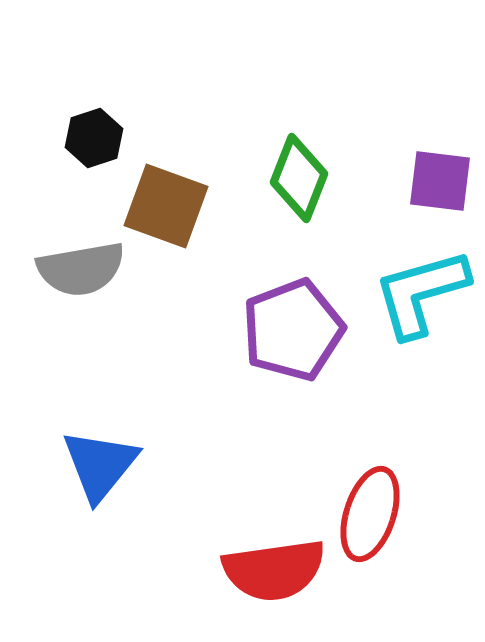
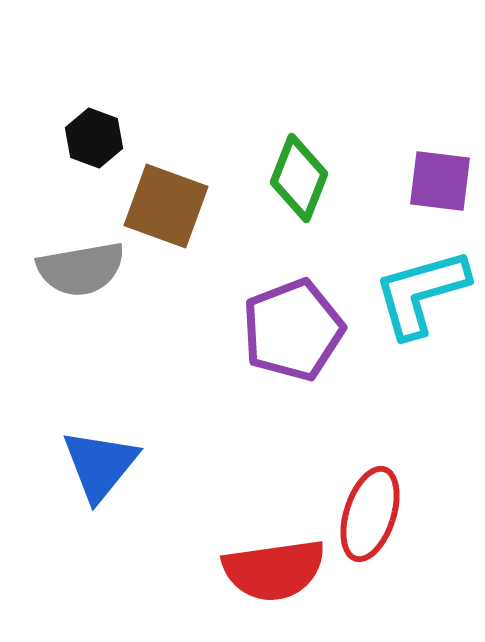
black hexagon: rotated 22 degrees counterclockwise
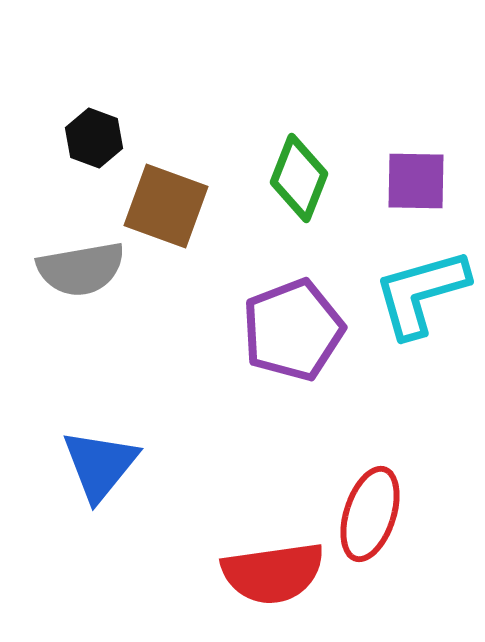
purple square: moved 24 px left; rotated 6 degrees counterclockwise
red semicircle: moved 1 px left, 3 px down
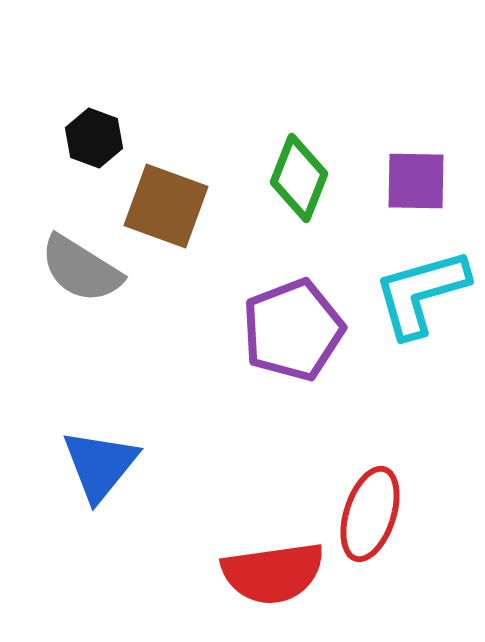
gray semicircle: rotated 42 degrees clockwise
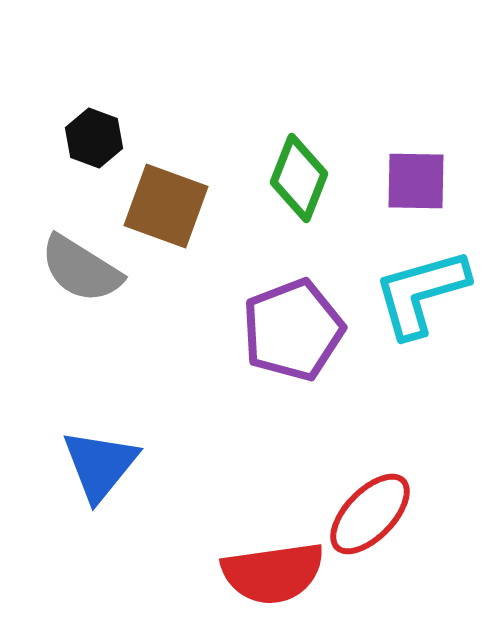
red ellipse: rotated 26 degrees clockwise
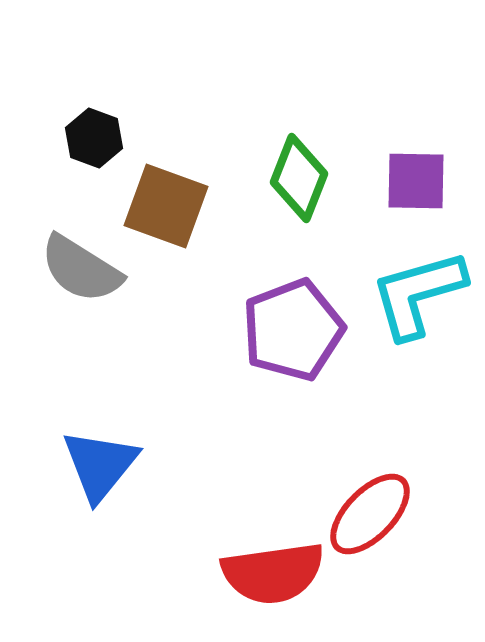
cyan L-shape: moved 3 px left, 1 px down
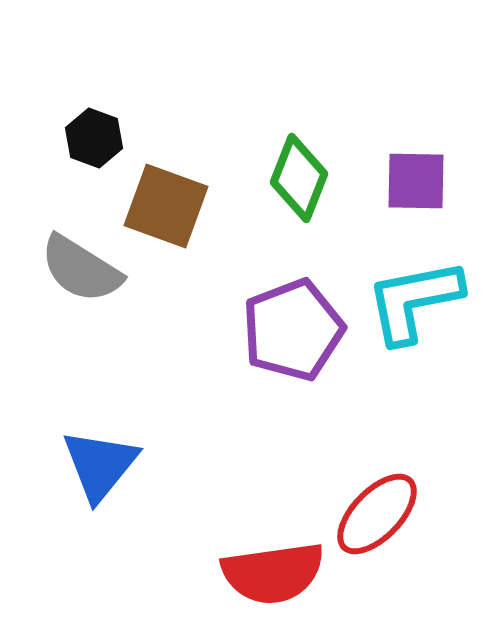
cyan L-shape: moved 4 px left, 7 px down; rotated 5 degrees clockwise
red ellipse: moved 7 px right
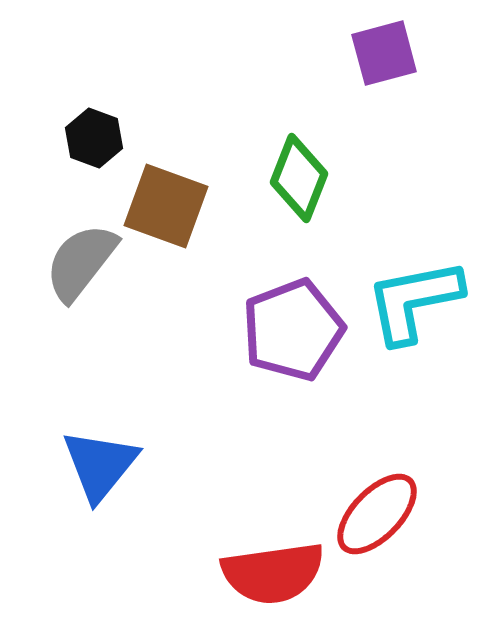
purple square: moved 32 px left, 128 px up; rotated 16 degrees counterclockwise
gray semicircle: moved 7 px up; rotated 96 degrees clockwise
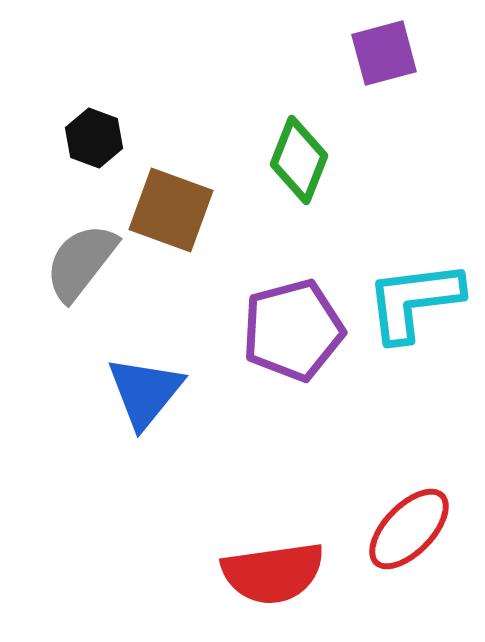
green diamond: moved 18 px up
brown square: moved 5 px right, 4 px down
cyan L-shape: rotated 4 degrees clockwise
purple pentagon: rotated 6 degrees clockwise
blue triangle: moved 45 px right, 73 px up
red ellipse: moved 32 px right, 15 px down
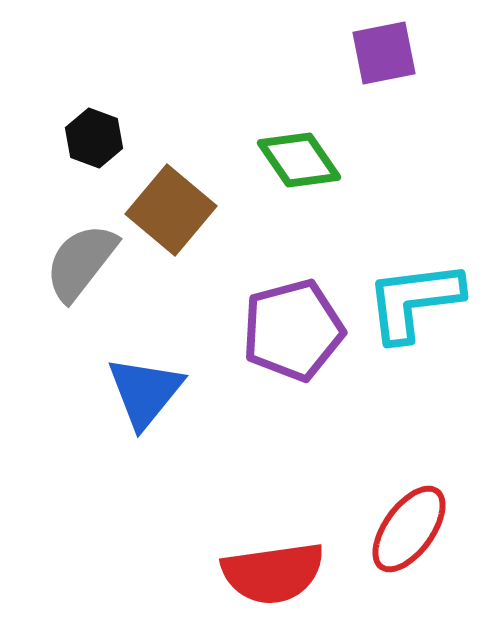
purple square: rotated 4 degrees clockwise
green diamond: rotated 56 degrees counterclockwise
brown square: rotated 20 degrees clockwise
red ellipse: rotated 8 degrees counterclockwise
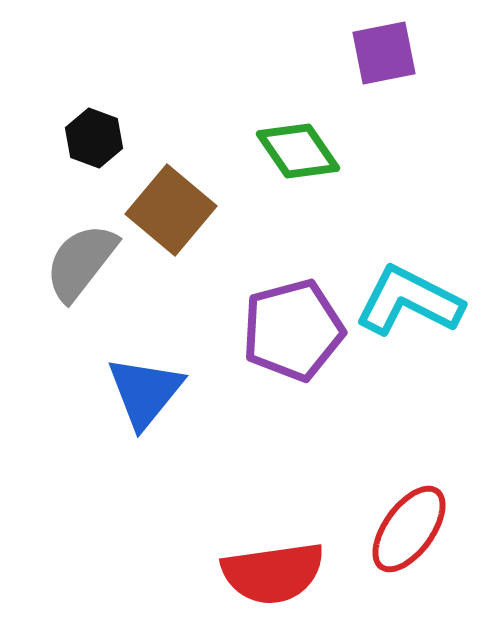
green diamond: moved 1 px left, 9 px up
cyan L-shape: moved 5 px left; rotated 34 degrees clockwise
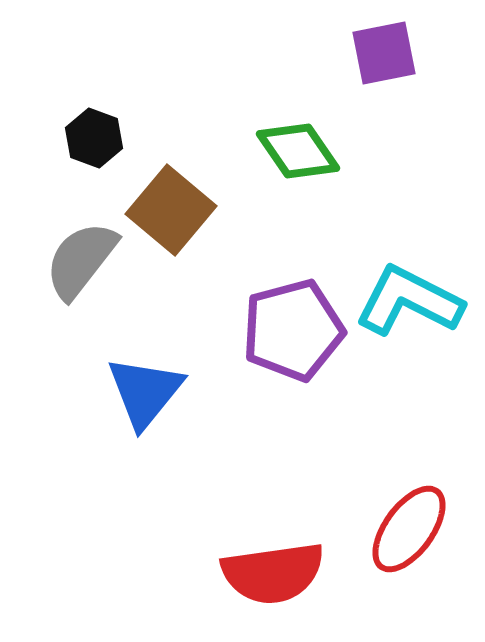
gray semicircle: moved 2 px up
